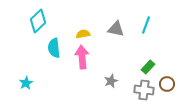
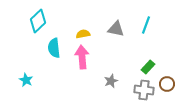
cyan star: moved 3 px up; rotated 16 degrees counterclockwise
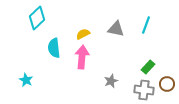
cyan diamond: moved 1 px left, 3 px up
yellow semicircle: rotated 16 degrees counterclockwise
pink arrow: rotated 10 degrees clockwise
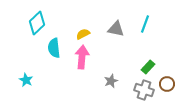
cyan diamond: moved 5 px down
cyan line: moved 1 px left, 1 px up
gray cross: rotated 12 degrees clockwise
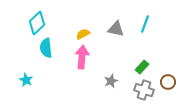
cyan semicircle: moved 8 px left
green rectangle: moved 6 px left
brown circle: moved 1 px right, 2 px up
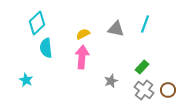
brown circle: moved 8 px down
gray cross: rotated 18 degrees clockwise
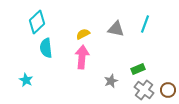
cyan diamond: moved 1 px up
green rectangle: moved 4 px left, 2 px down; rotated 24 degrees clockwise
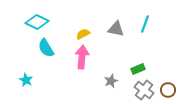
cyan diamond: rotated 70 degrees clockwise
cyan semicircle: rotated 24 degrees counterclockwise
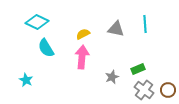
cyan line: rotated 24 degrees counterclockwise
gray star: moved 1 px right, 4 px up
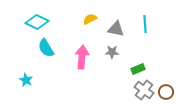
yellow semicircle: moved 7 px right, 15 px up
gray star: moved 25 px up; rotated 24 degrees clockwise
brown circle: moved 2 px left, 2 px down
